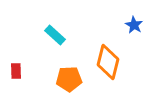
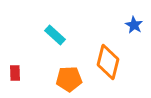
red rectangle: moved 1 px left, 2 px down
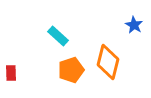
cyan rectangle: moved 3 px right, 1 px down
red rectangle: moved 4 px left
orange pentagon: moved 2 px right, 9 px up; rotated 15 degrees counterclockwise
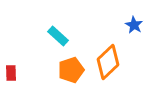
orange diamond: rotated 32 degrees clockwise
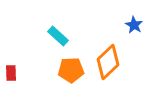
orange pentagon: rotated 15 degrees clockwise
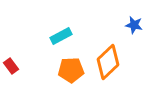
blue star: rotated 18 degrees counterclockwise
cyan rectangle: moved 3 px right; rotated 70 degrees counterclockwise
red rectangle: moved 7 px up; rotated 35 degrees counterclockwise
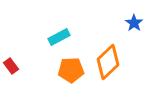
blue star: moved 2 px up; rotated 24 degrees clockwise
cyan rectangle: moved 2 px left, 1 px down
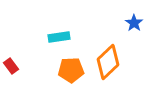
cyan rectangle: rotated 20 degrees clockwise
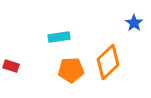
red rectangle: rotated 35 degrees counterclockwise
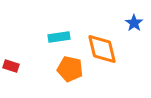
orange diamond: moved 6 px left, 13 px up; rotated 60 degrees counterclockwise
orange pentagon: moved 1 px left, 1 px up; rotated 15 degrees clockwise
